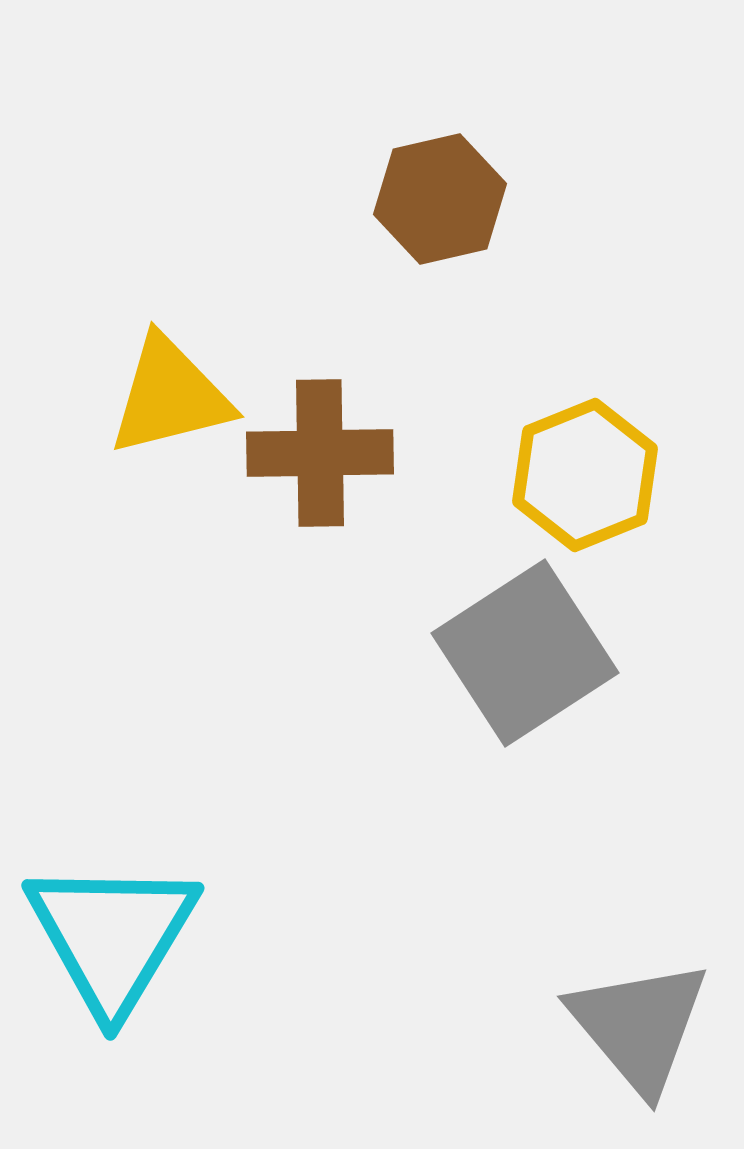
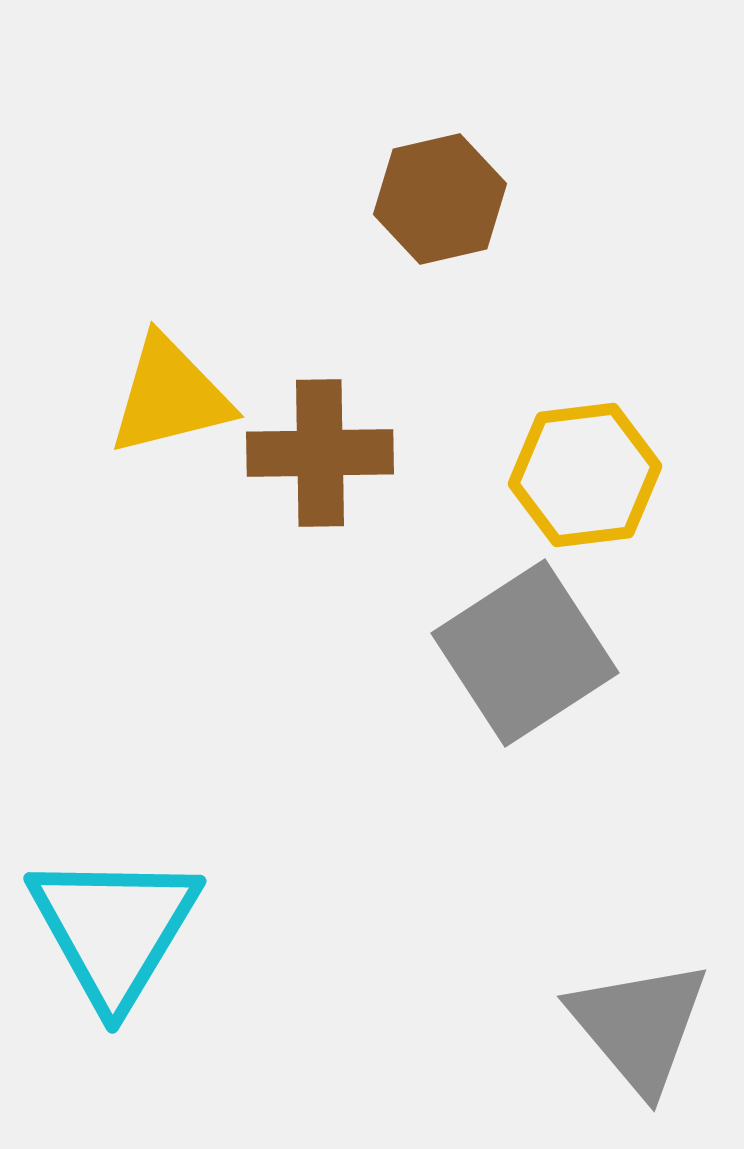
yellow hexagon: rotated 15 degrees clockwise
cyan triangle: moved 2 px right, 7 px up
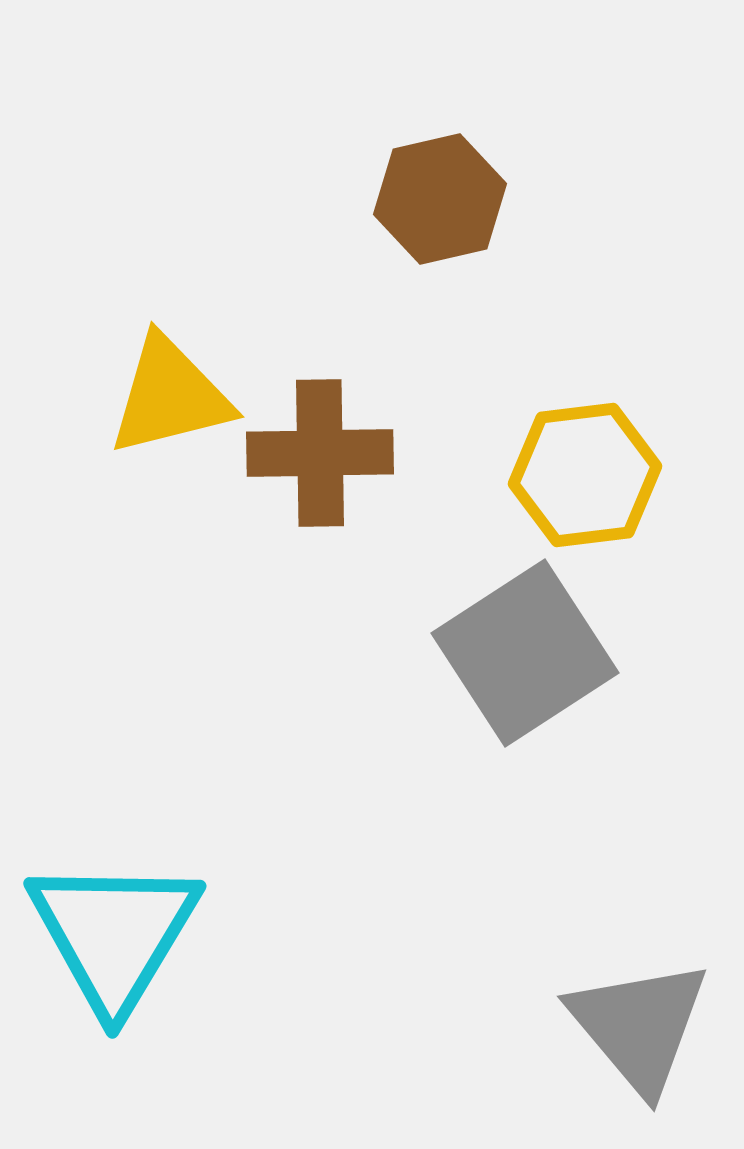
cyan triangle: moved 5 px down
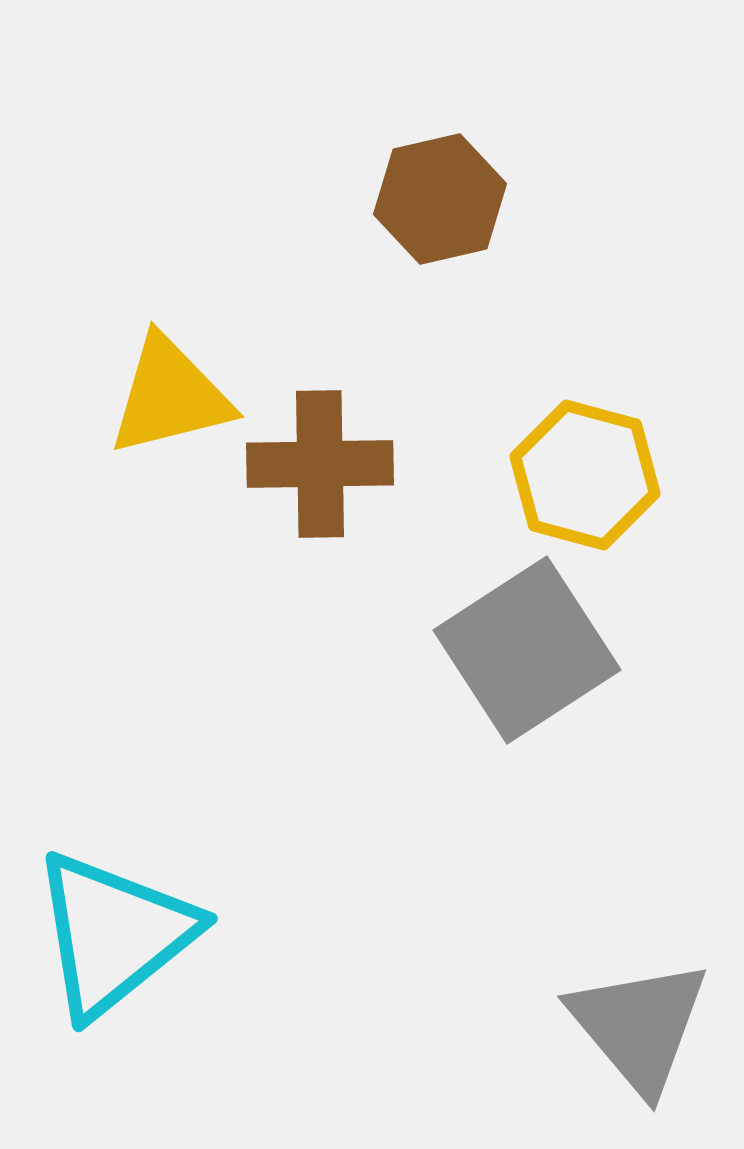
brown cross: moved 11 px down
yellow hexagon: rotated 22 degrees clockwise
gray square: moved 2 px right, 3 px up
cyan triangle: rotated 20 degrees clockwise
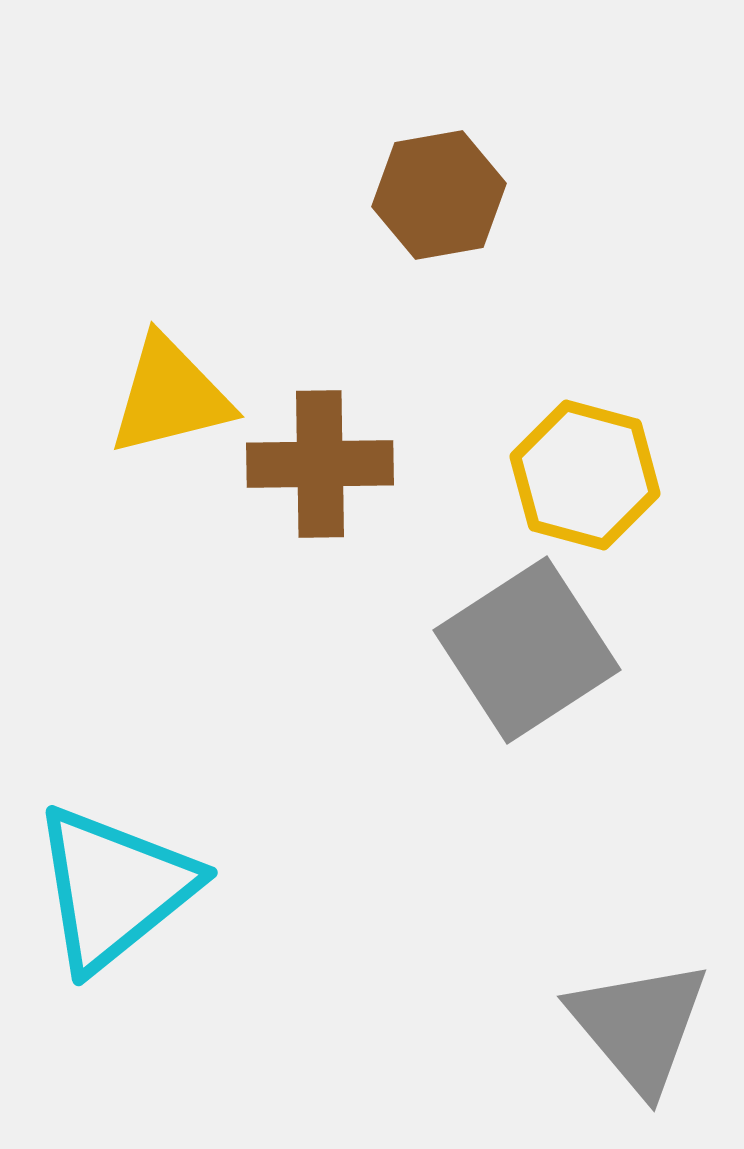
brown hexagon: moved 1 px left, 4 px up; rotated 3 degrees clockwise
cyan triangle: moved 46 px up
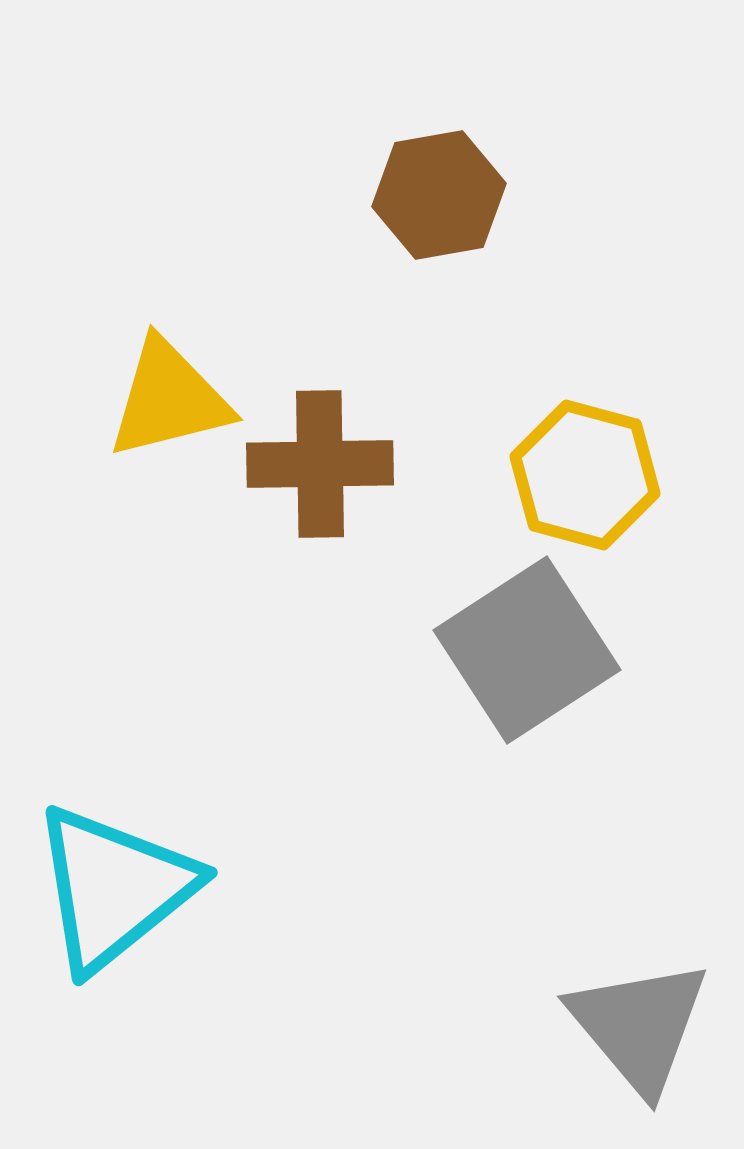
yellow triangle: moved 1 px left, 3 px down
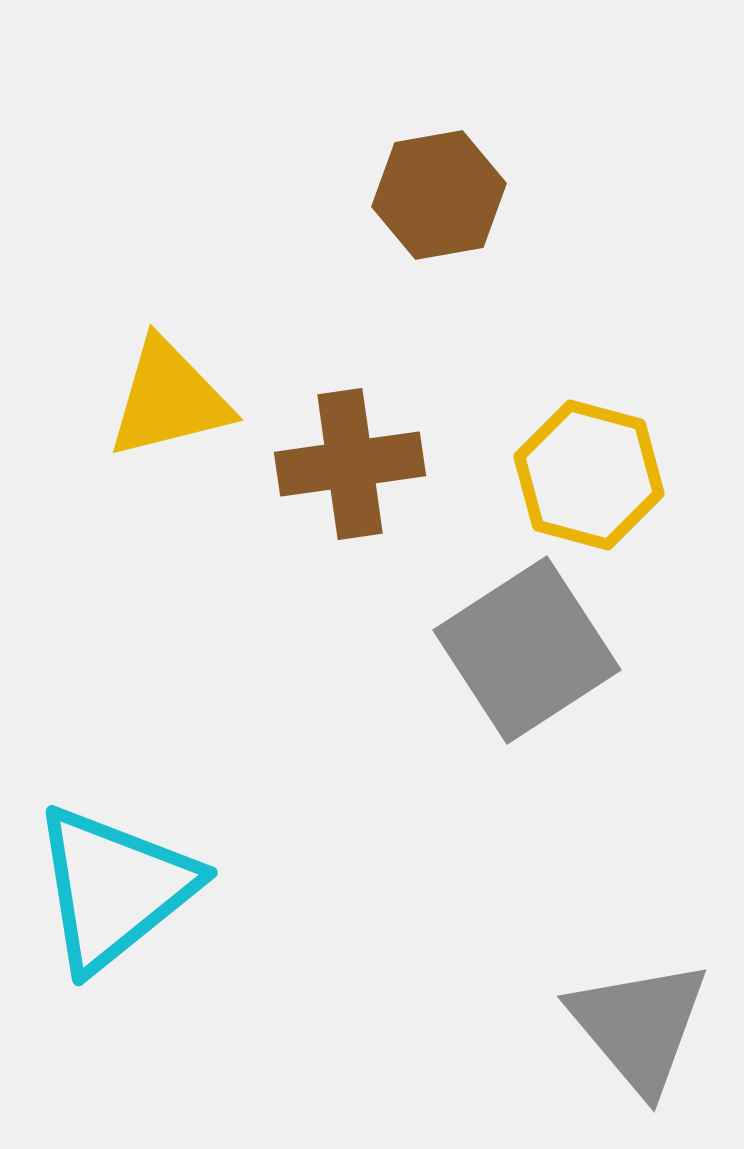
brown cross: moved 30 px right; rotated 7 degrees counterclockwise
yellow hexagon: moved 4 px right
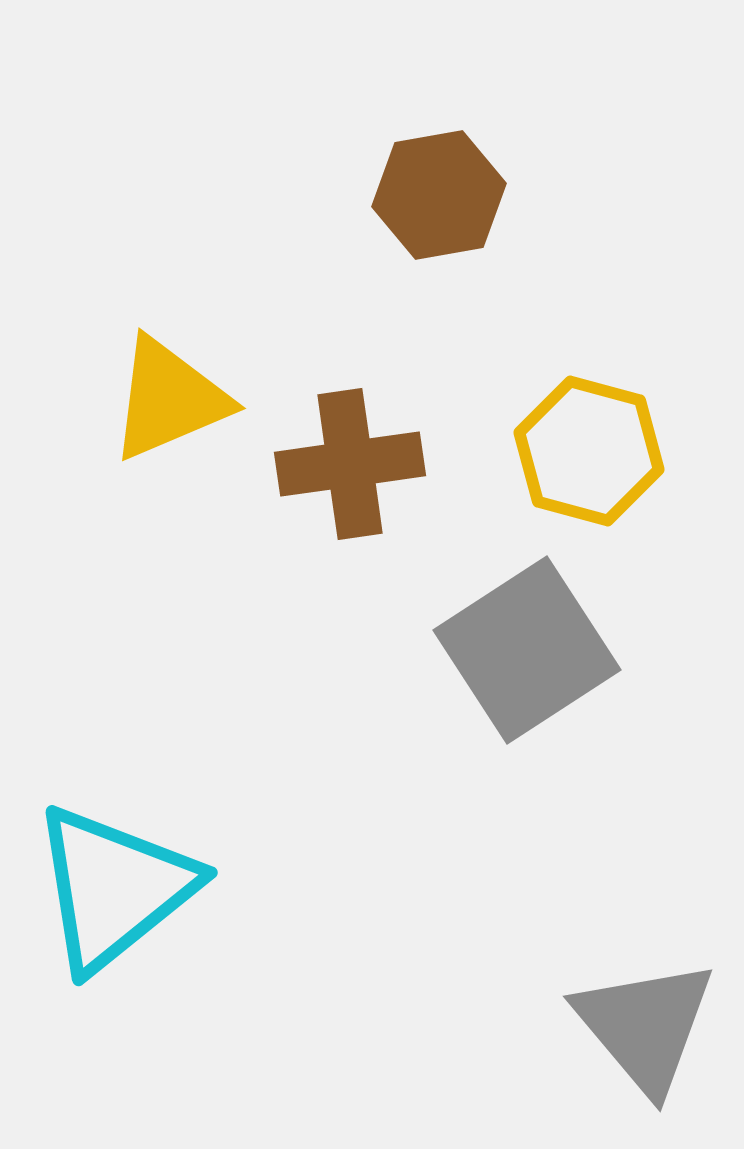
yellow triangle: rotated 9 degrees counterclockwise
yellow hexagon: moved 24 px up
gray triangle: moved 6 px right
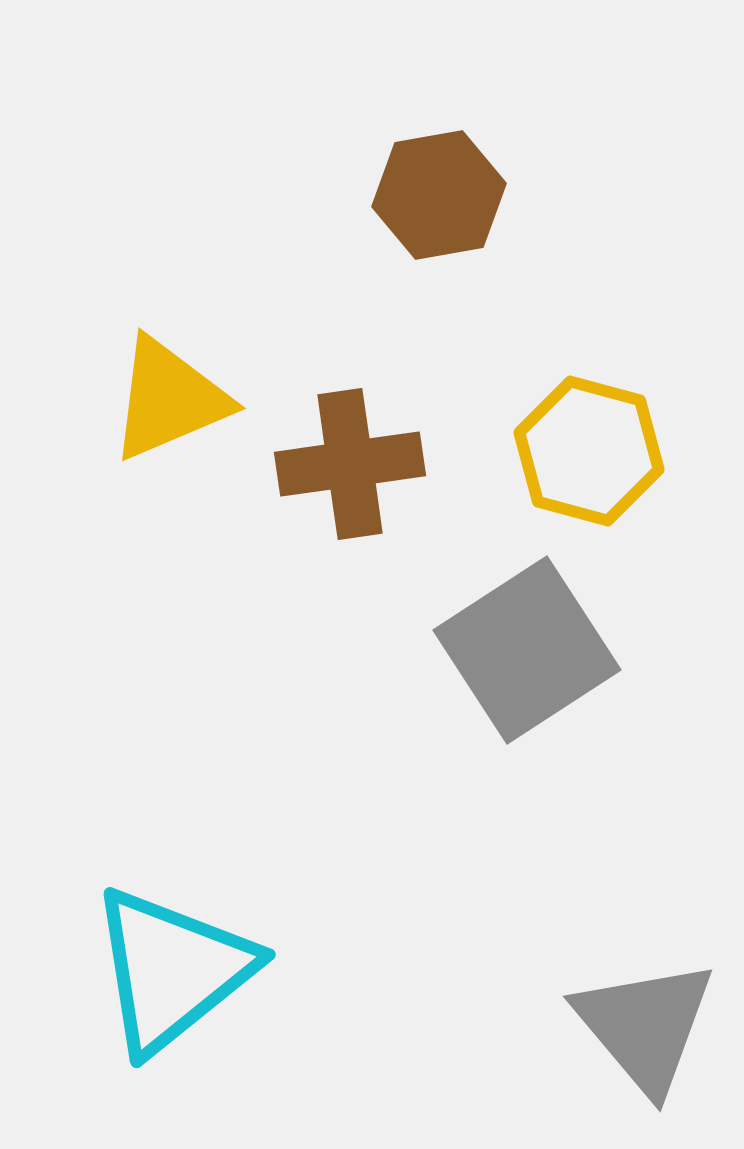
cyan triangle: moved 58 px right, 82 px down
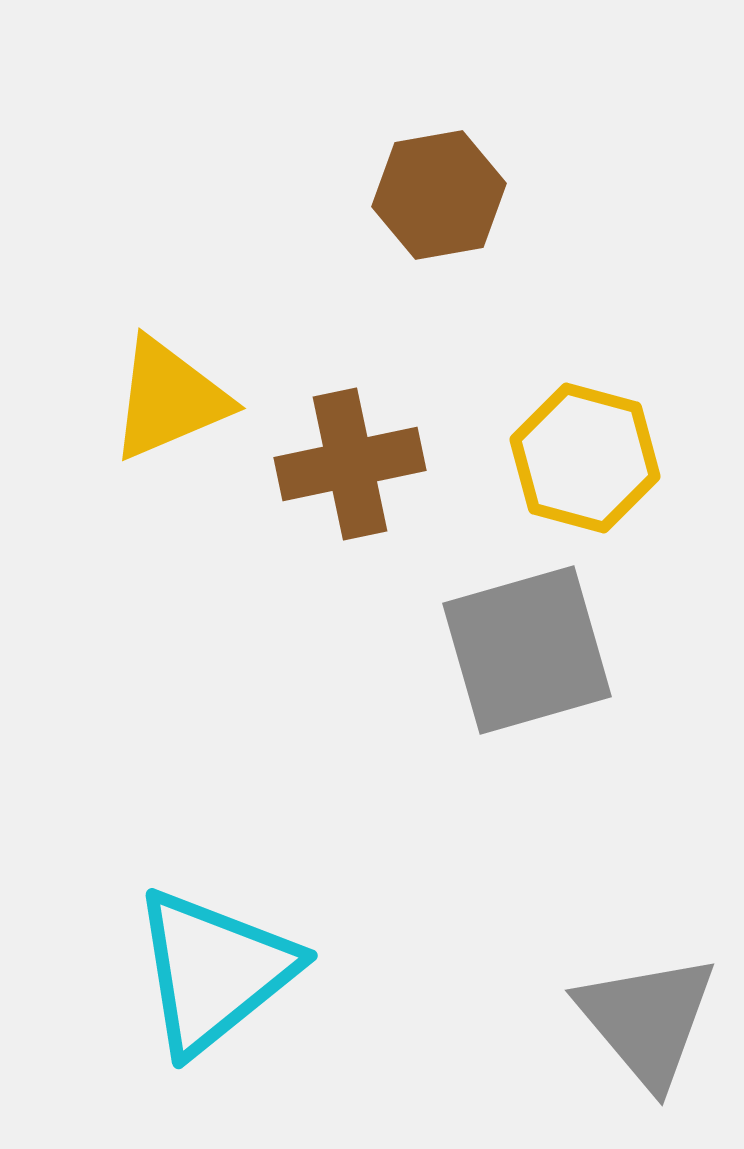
yellow hexagon: moved 4 px left, 7 px down
brown cross: rotated 4 degrees counterclockwise
gray square: rotated 17 degrees clockwise
cyan triangle: moved 42 px right, 1 px down
gray triangle: moved 2 px right, 6 px up
